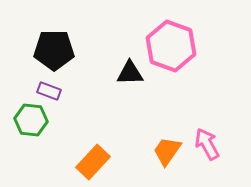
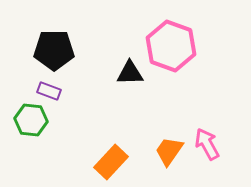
orange trapezoid: moved 2 px right
orange rectangle: moved 18 px right
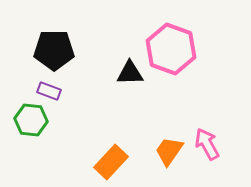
pink hexagon: moved 3 px down
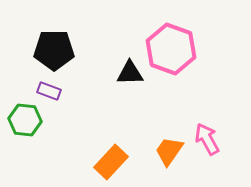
green hexagon: moved 6 px left
pink arrow: moved 5 px up
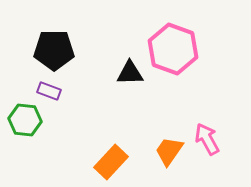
pink hexagon: moved 2 px right
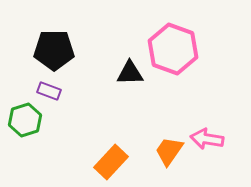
green hexagon: rotated 24 degrees counterclockwise
pink arrow: rotated 52 degrees counterclockwise
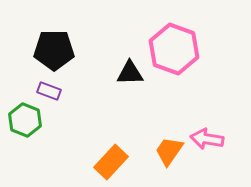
pink hexagon: moved 1 px right
green hexagon: rotated 20 degrees counterclockwise
